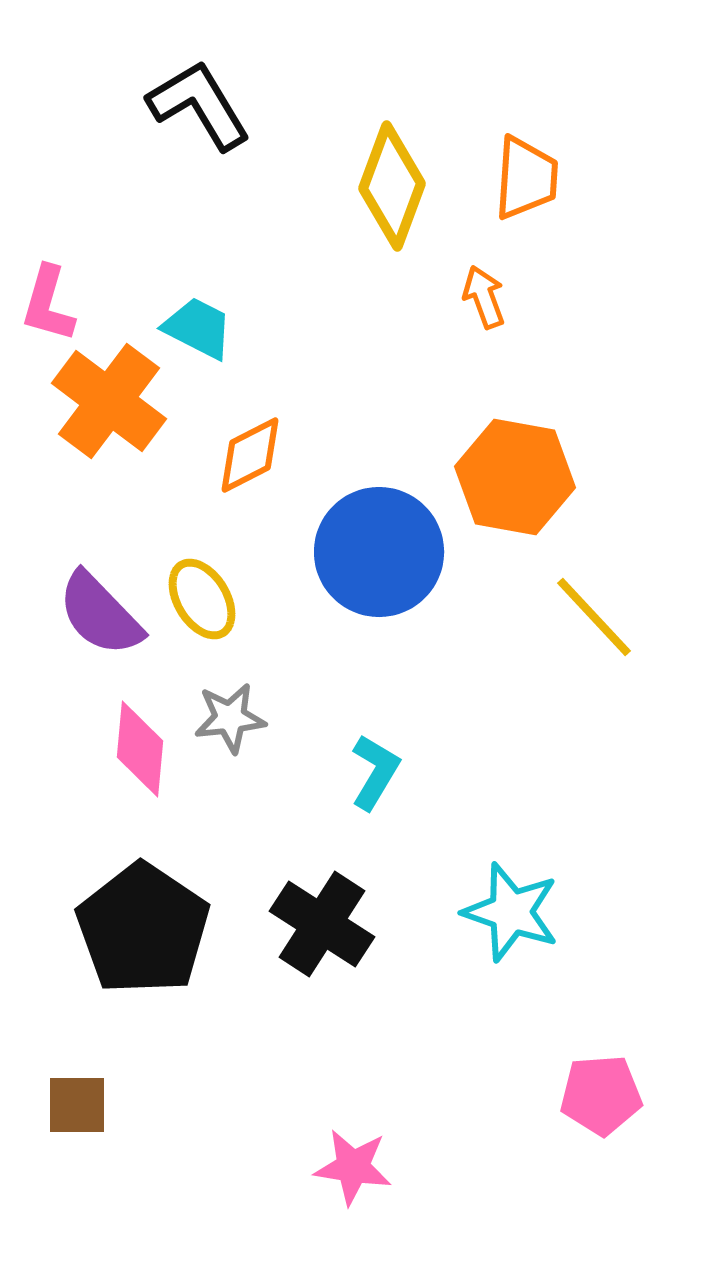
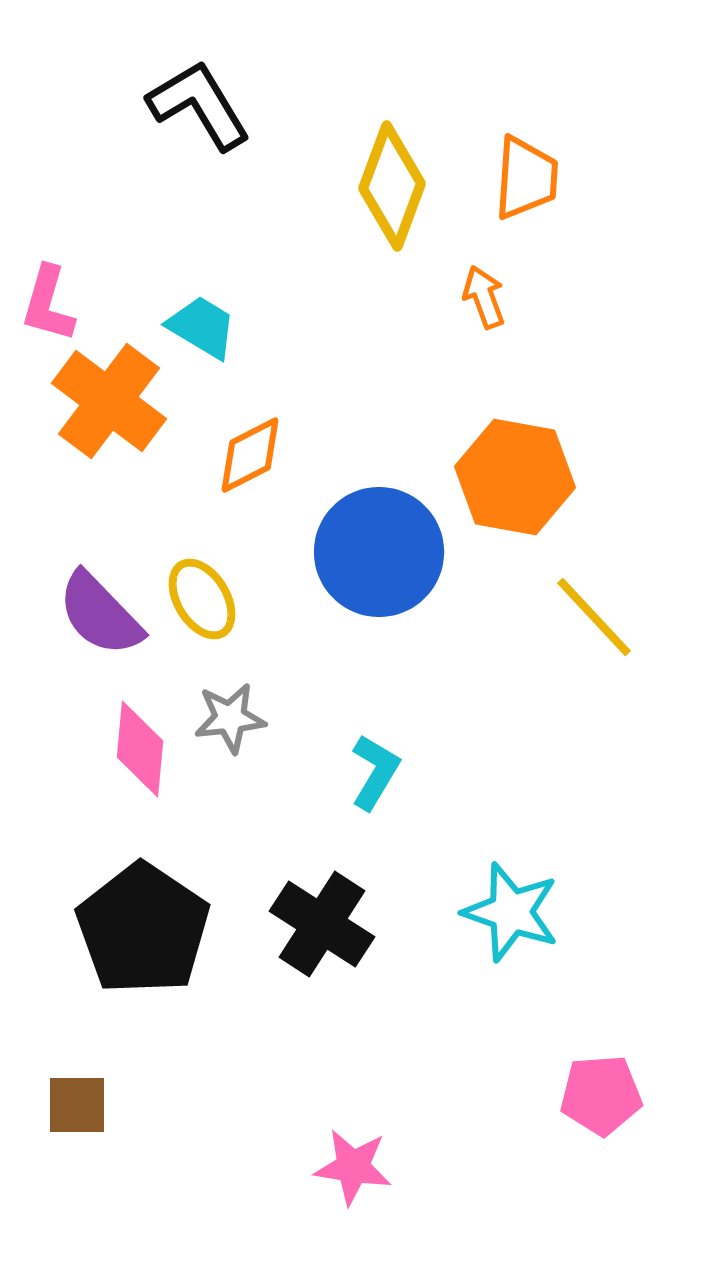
cyan trapezoid: moved 4 px right, 1 px up; rotated 4 degrees clockwise
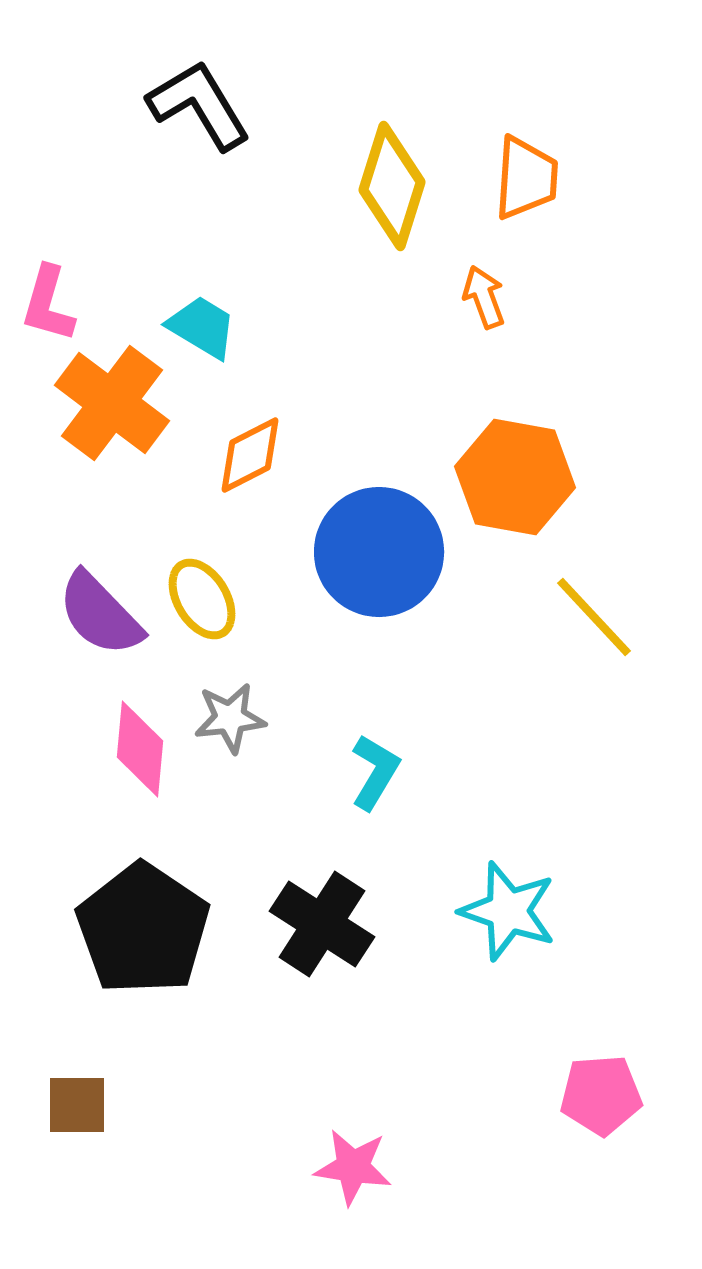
yellow diamond: rotated 3 degrees counterclockwise
orange cross: moved 3 px right, 2 px down
cyan star: moved 3 px left, 1 px up
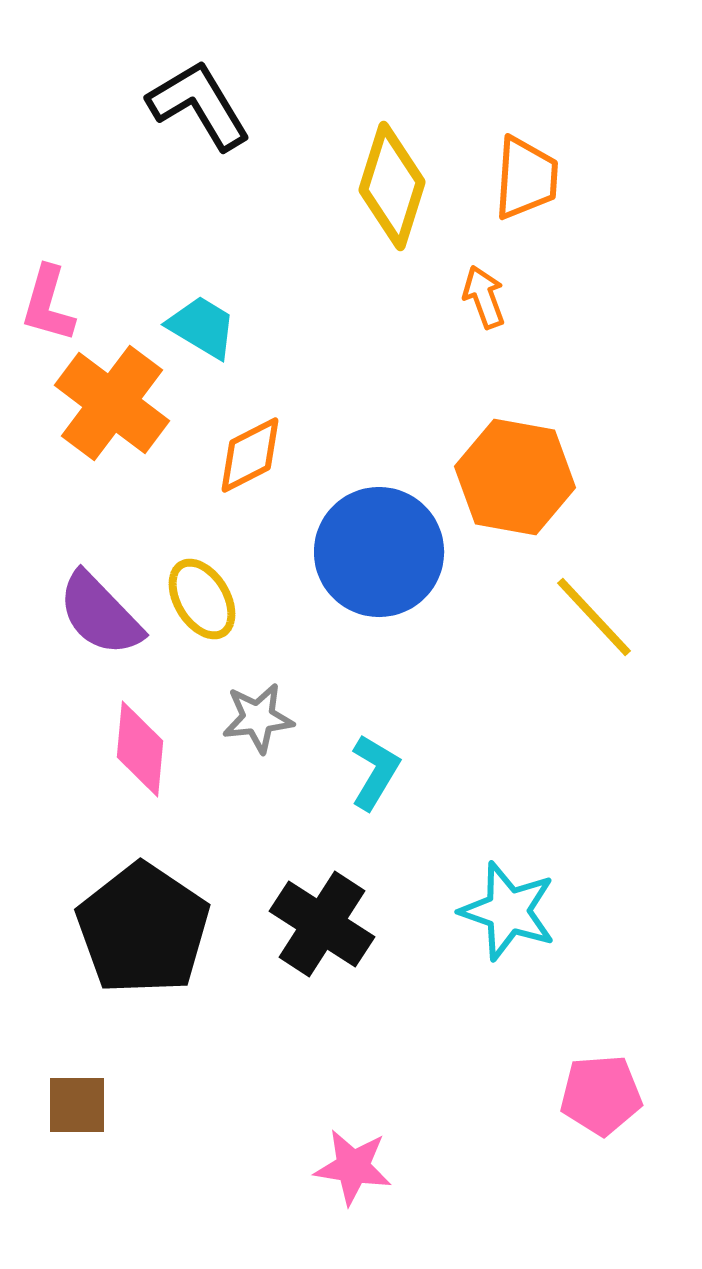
gray star: moved 28 px right
